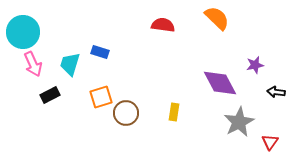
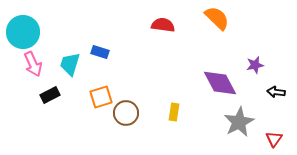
red triangle: moved 4 px right, 3 px up
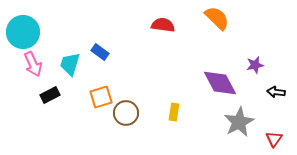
blue rectangle: rotated 18 degrees clockwise
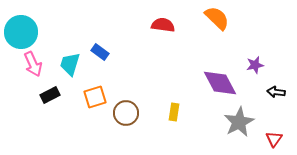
cyan circle: moved 2 px left
orange square: moved 6 px left
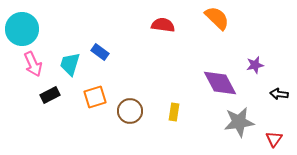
cyan circle: moved 1 px right, 3 px up
black arrow: moved 3 px right, 2 px down
brown circle: moved 4 px right, 2 px up
gray star: rotated 20 degrees clockwise
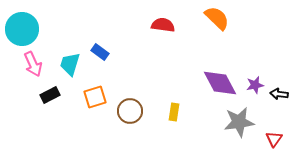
purple star: moved 20 px down
